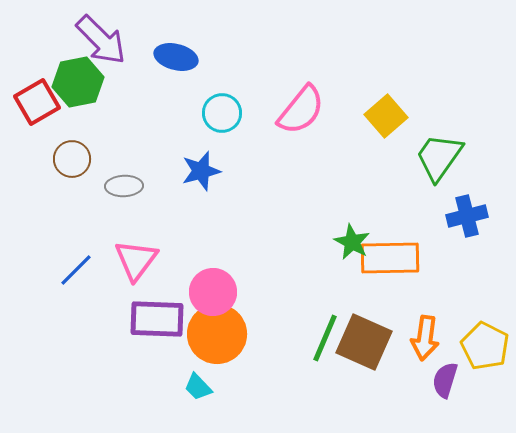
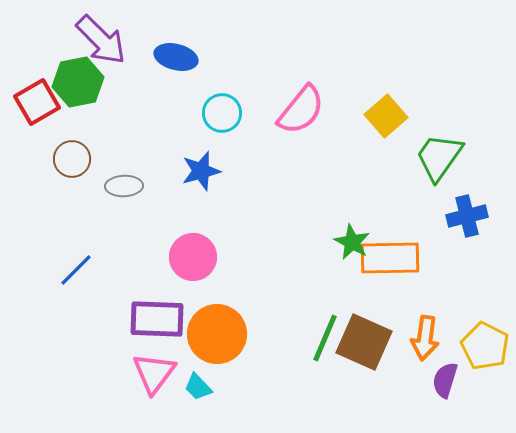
pink triangle: moved 18 px right, 113 px down
pink circle: moved 20 px left, 35 px up
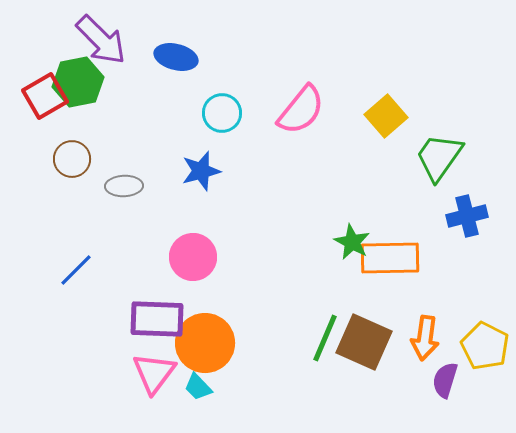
red square: moved 8 px right, 6 px up
orange circle: moved 12 px left, 9 px down
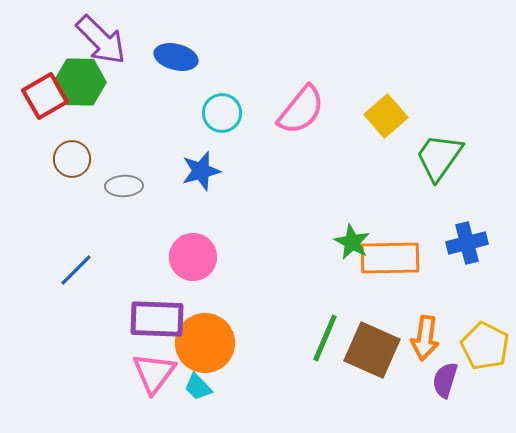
green hexagon: moved 2 px right; rotated 12 degrees clockwise
blue cross: moved 27 px down
brown square: moved 8 px right, 8 px down
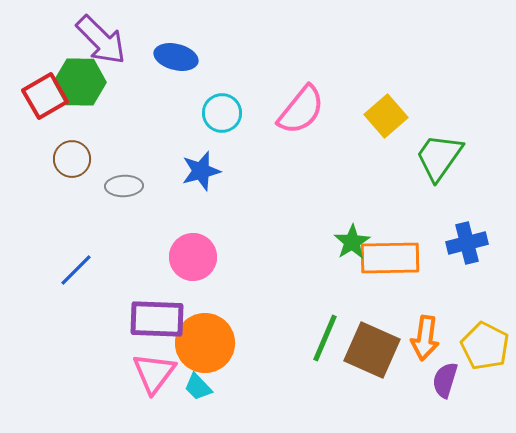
green star: rotated 12 degrees clockwise
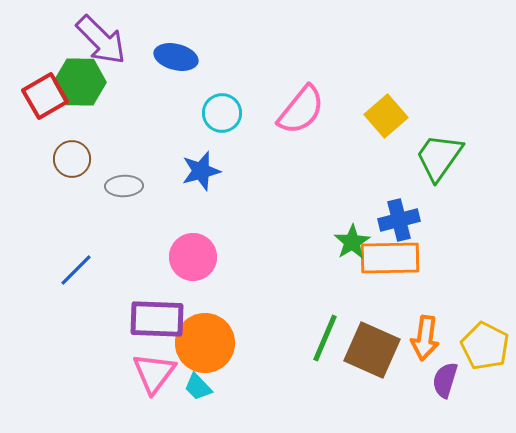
blue cross: moved 68 px left, 23 px up
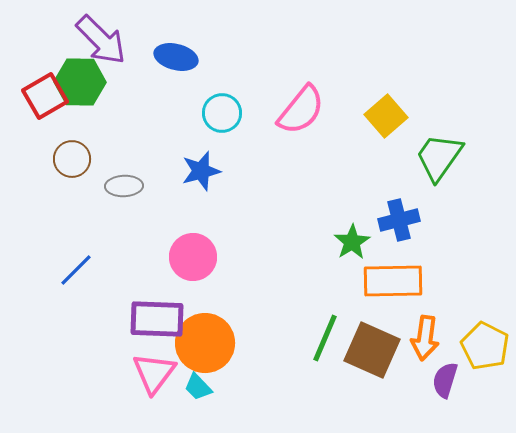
orange rectangle: moved 3 px right, 23 px down
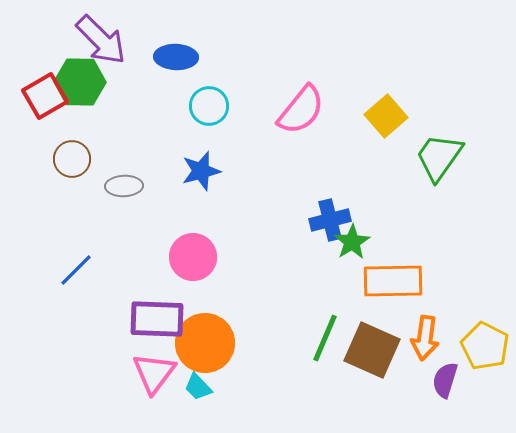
blue ellipse: rotated 12 degrees counterclockwise
cyan circle: moved 13 px left, 7 px up
blue cross: moved 69 px left
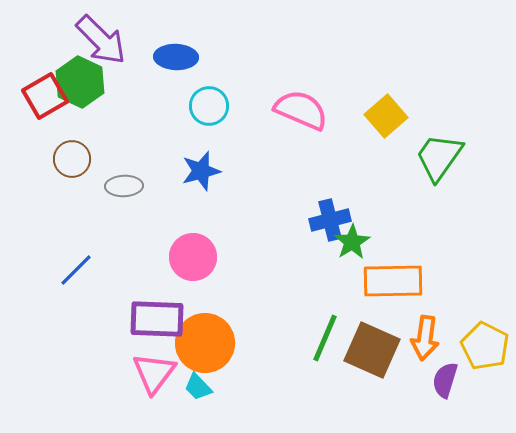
green hexagon: rotated 24 degrees clockwise
pink semicircle: rotated 106 degrees counterclockwise
